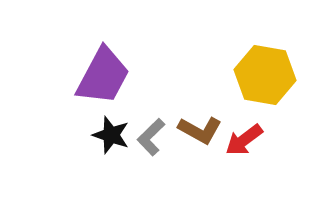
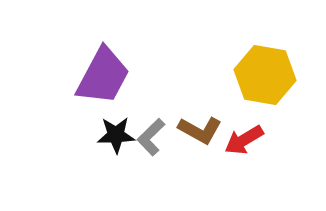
black star: moved 5 px right; rotated 21 degrees counterclockwise
red arrow: rotated 6 degrees clockwise
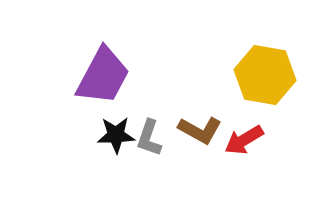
gray L-shape: moved 2 px left, 1 px down; rotated 27 degrees counterclockwise
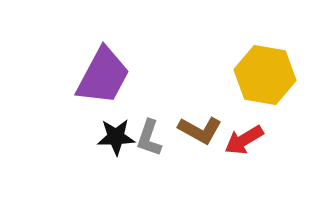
black star: moved 2 px down
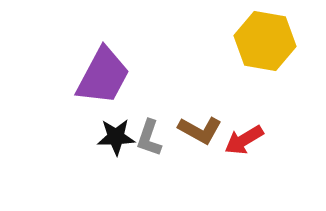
yellow hexagon: moved 34 px up
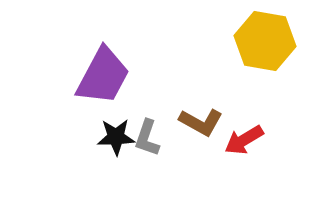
brown L-shape: moved 1 px right, 8 px up
gray L-shape: moved 2 px left
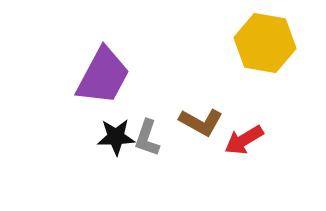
yellow hexagon: moved 2 px down
